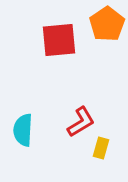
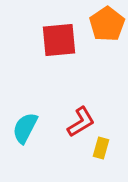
cyan semicircle: moved 2 px right, 2 px up; rotated 24 degrees clockwise
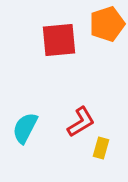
orange pentagon: rotated 16 degrees clockwise
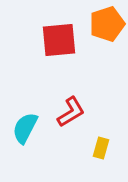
red L-shape: moved 10 px left, 10 px up
